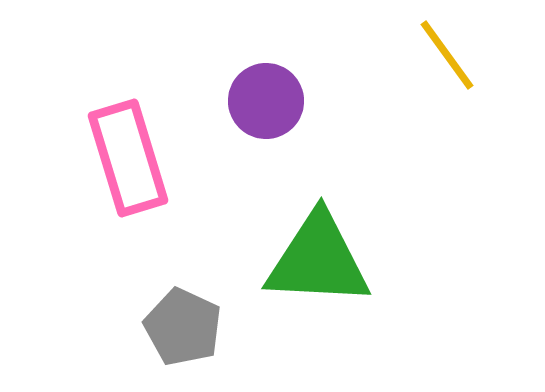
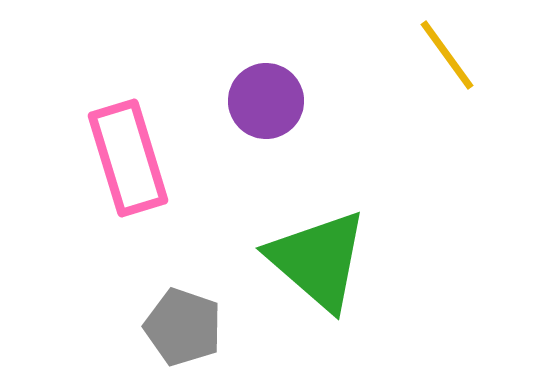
green triangle: rotated 38 degrees clockwise
gray pentagon: rotated 6 degrees counterclockwise
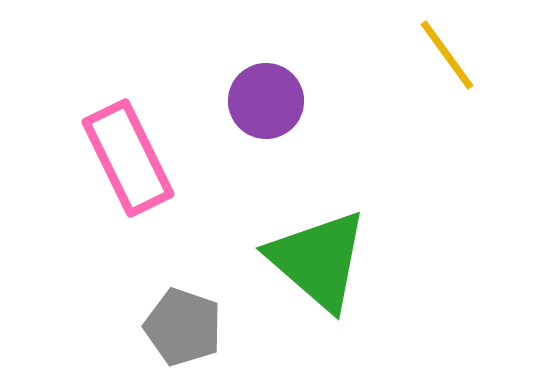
pink rectangle: rotated 9 degrees counterclockwise
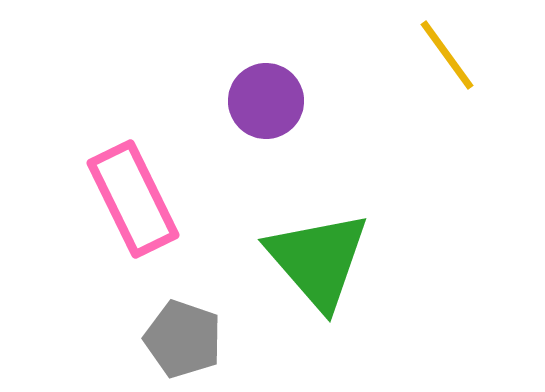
pink rectangle: moved 5 px right, 41 px down
green triangle: rotated 8 degrees clockwise
gray pentagon: moved 12 px down
